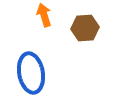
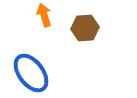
blue ellipse: rotated 27 degrees counterclockwise
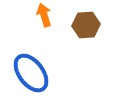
brown hexagon: moved 1 px right, 3 px up
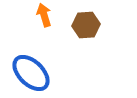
blue ellipse: rotated 9 degrees counterclockwise
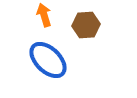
blue ellipse: moved 17 px right, 13 px up
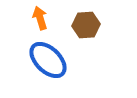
orange arrow: moved 4 px left, 3 px down
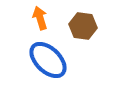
brown hexagon: moved 3 px left, 1 px down; rotated 12 degrees clockwise
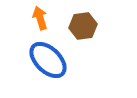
brown hexagon: rotated 16 degrees counterclockwise
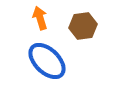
blue ellipse: moved 1 px left, 1 px down
